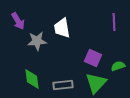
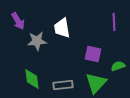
purple square: moved 4 px up; rotated 12 degrees counterclockwise
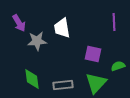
purple arrow: moved 1 px right, 2 px down
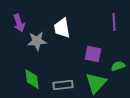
purple arrow: rotated 12 degrees clockwise
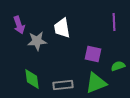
purple arrow: moved 2 px down
green triangle: rotated 25 degrees clockwise
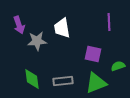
purple line: moved 5 px left
gray rectangle: moved 4 px up
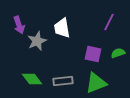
purple line: rotated 30 degrees clockwise
gray star: rotated 18 degrees counterclockwise
green semicircle: moved 13 px up
green diamond: rotated 30 degrees counterclockwise
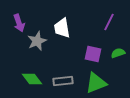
purple arrow: moved 2 px up
